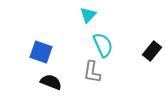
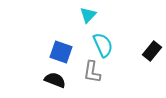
blue square: moved 20 px right
black semicircle: moved 4 px right, 2 px up
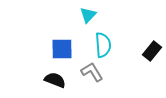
cyan semicircle: rotated 20 degrees clockwise
blue square: moved 1 px right, 3 px up; rotated 20 degrees counterclockwise
gray L-shape: rotated 140 degrees clockwise
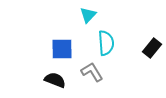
cyan semicircle: moved 3 px right, 2 px up
black rectangle: moved 3 px up
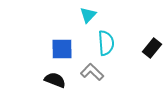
gray L-shape: rotated 15 degrees counterclockwise
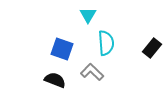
cyan triangle: rotated 12 degrees counterclockwise
blue square: rotated 20 degrees clockwise
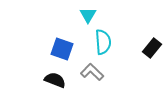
cyan semicircle: moved 3 px left, 1 px up
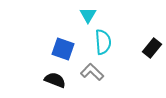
blue square: moved 1 px right
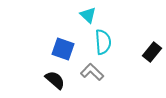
cyan triangle: rotated 18 degrees counterclockwise
black rectangle: moved 4 px down
black semicircle: rotated 20 degrees clockwise
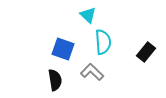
black rectangle: moved 6 px left
black semicircle: rotated 40 degrees clockwise
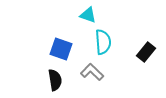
cyan triangle: rotated 24 degrees counterclockwise
blue square: moved 2 px left
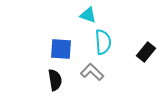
blue square: rotated 15 degrees counterclockwise
